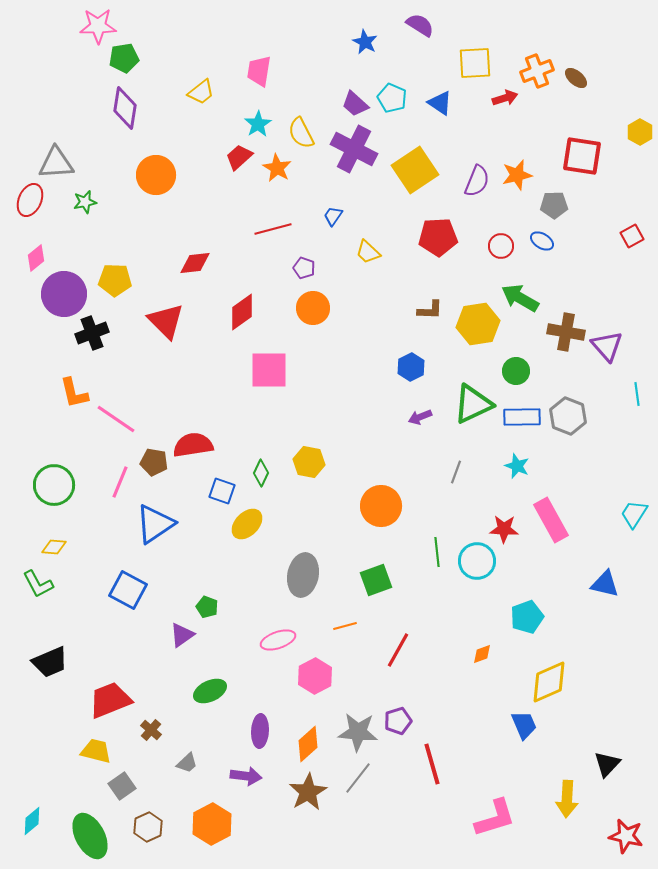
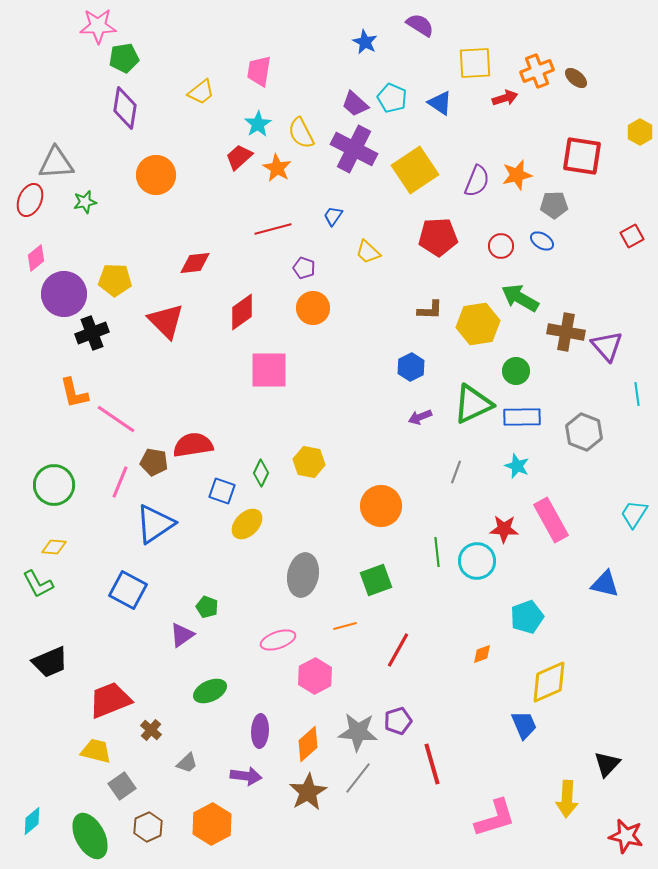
gray hexagon at (568, 416): moved 16 px right, 16 px down
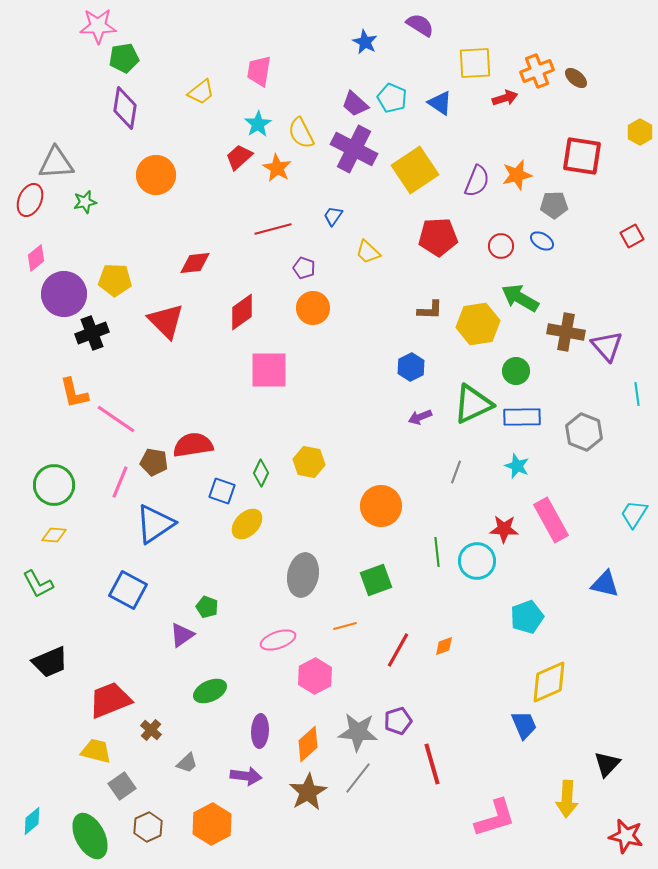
yellow diamond at (54, 547): moved 12 px up
orange diamond at (482, 654): moved 38 px left, 8 px up
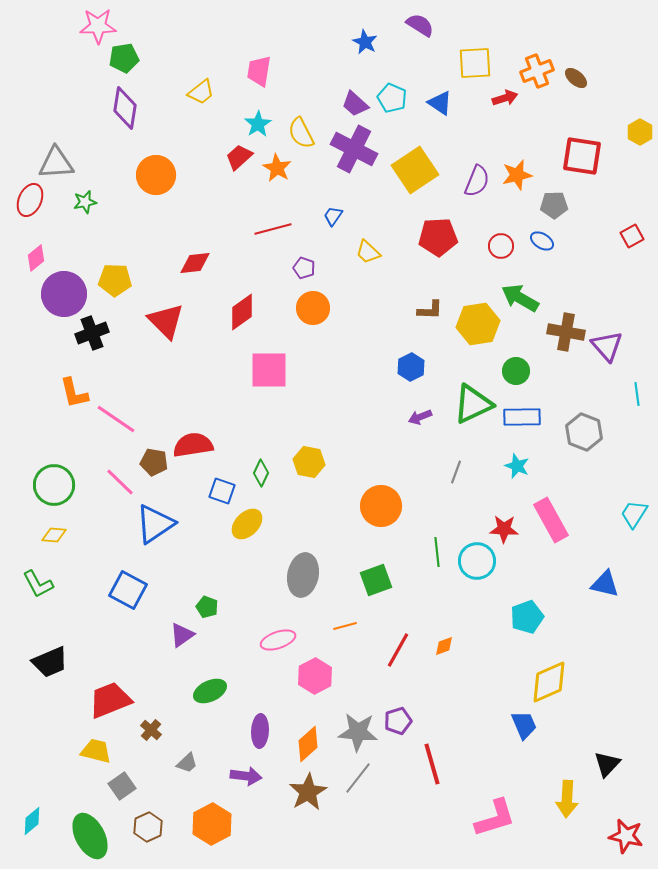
pink line at (120, 482): rotated 68 degrees counterclockwise
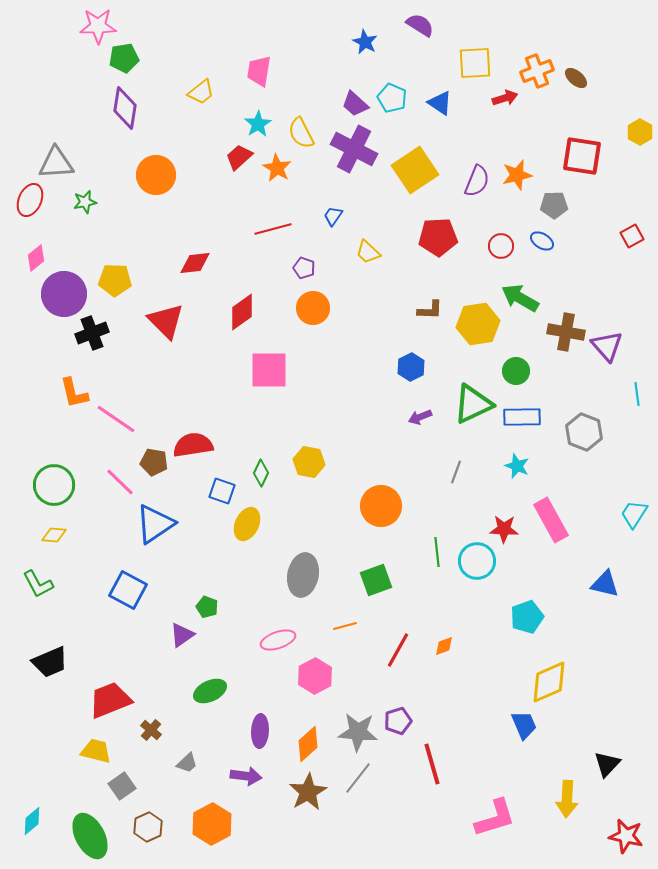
yellow ellipse at (247, 524): rotated 20 degrees counterclockwise
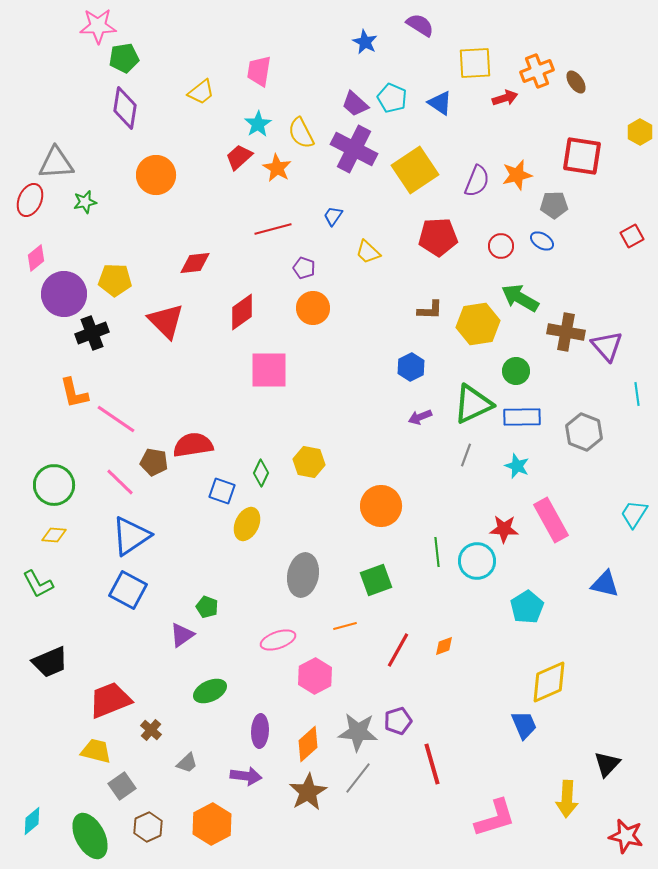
brown ellipse at (576, 78): moved 4 px down; rotated 15 degrees clockwise
gray line at (456, 472): moved 10 px right, 17 px up
blue triangle at (155, 524): moved 24 px left, 12 px down
cyan pentagon at (527, 617): moved 10 px up; rotated 12 degrees counterclockwise
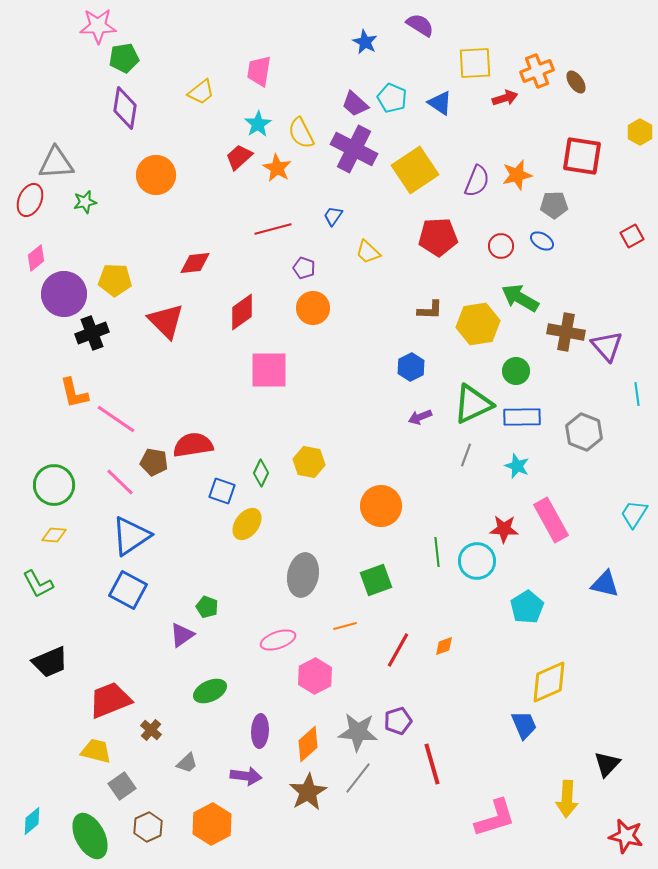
yellow ellipse at (247, 524): rotated 12 degrees clockwise
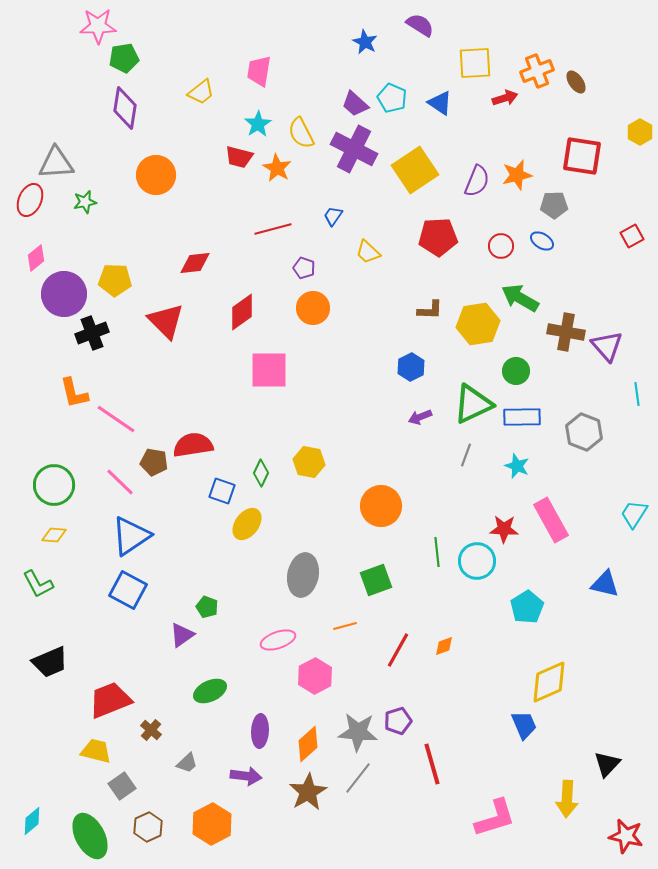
red trapezoid at (239, 157): rotated 124 degrees counterclockwise
